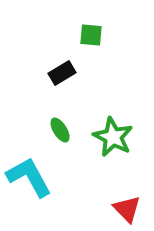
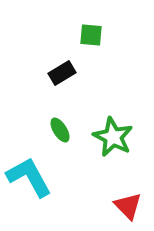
red triangle: moved 1 px right, 3 px up
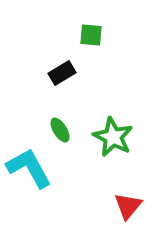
cyan L-shape: moved 9 px up
red triangle: rotated 24 degrees clockwise
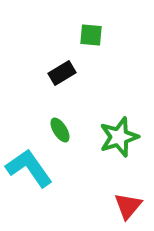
green star: moved 6 px right; rotated 27 degrees clockwise
cyan L-shape: rotated 6 degrees counterclockwise
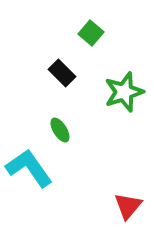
green square: moved 2 px up; rotated 35 degrees clockwise
black rectangle: rotated 76 degrees clockwise
green star: moved 5 px right, 45 px up
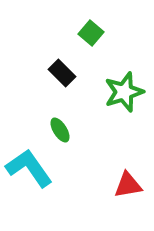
red triangle: moved 21 px up; rotated 40 degrees clockwise
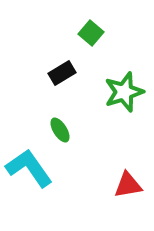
black rectangle: rotated 76 degrees counterclockwise
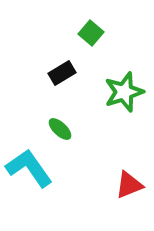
green ellipse: moved 1 px up; rotated 15 degrees counterclockwise
red triangle: moved 1 px right; rotated 12 degrees counterclockwise
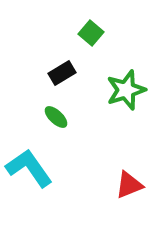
green star: moved 2 px right, 2 px up
green ellipse: moved 4 px left, 12 px up
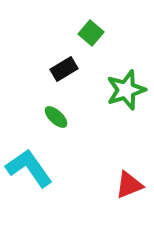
black rectangle: moved 2 px right, 4 px up
